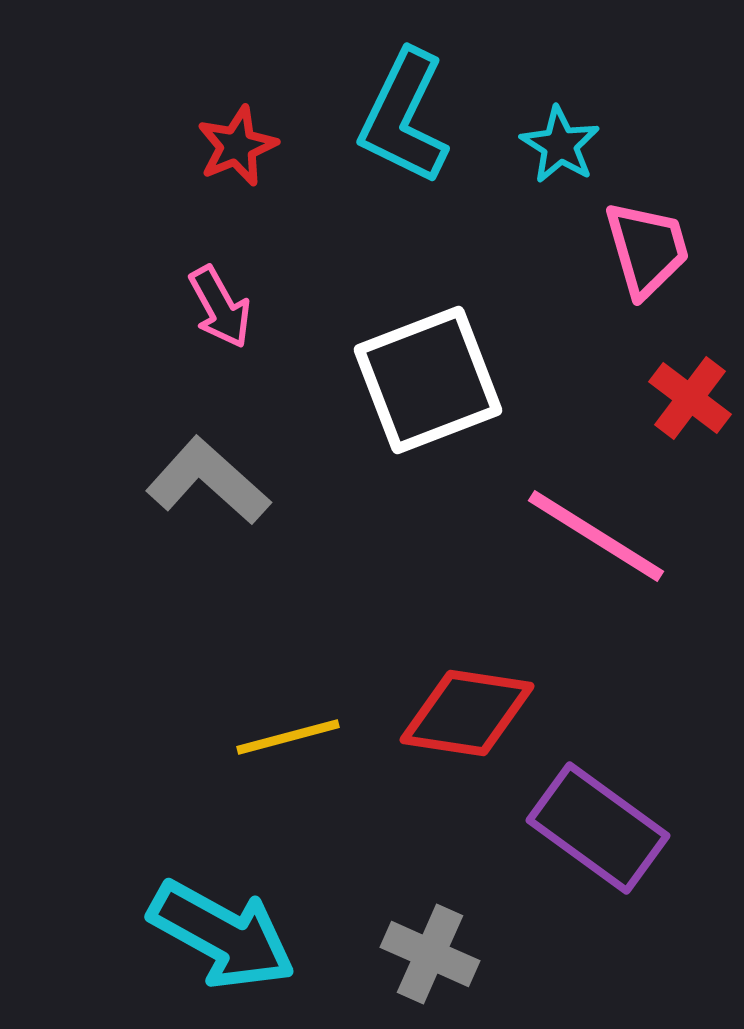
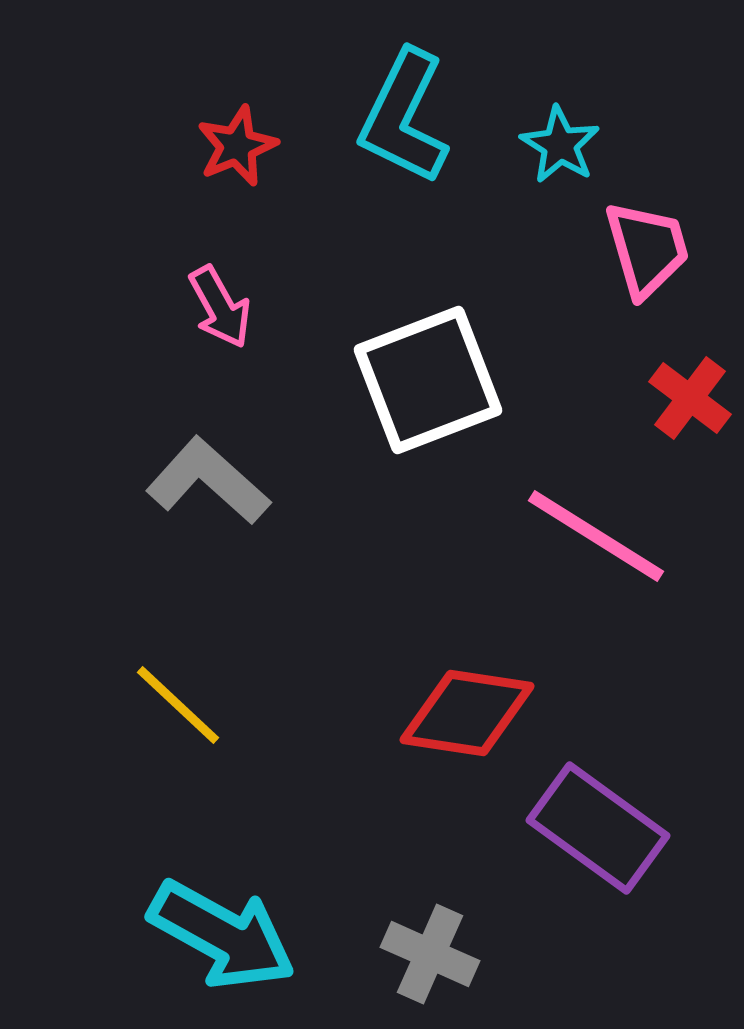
yellow line: moved 110 px left, 32 px up; rotated 58 degrees clockwise
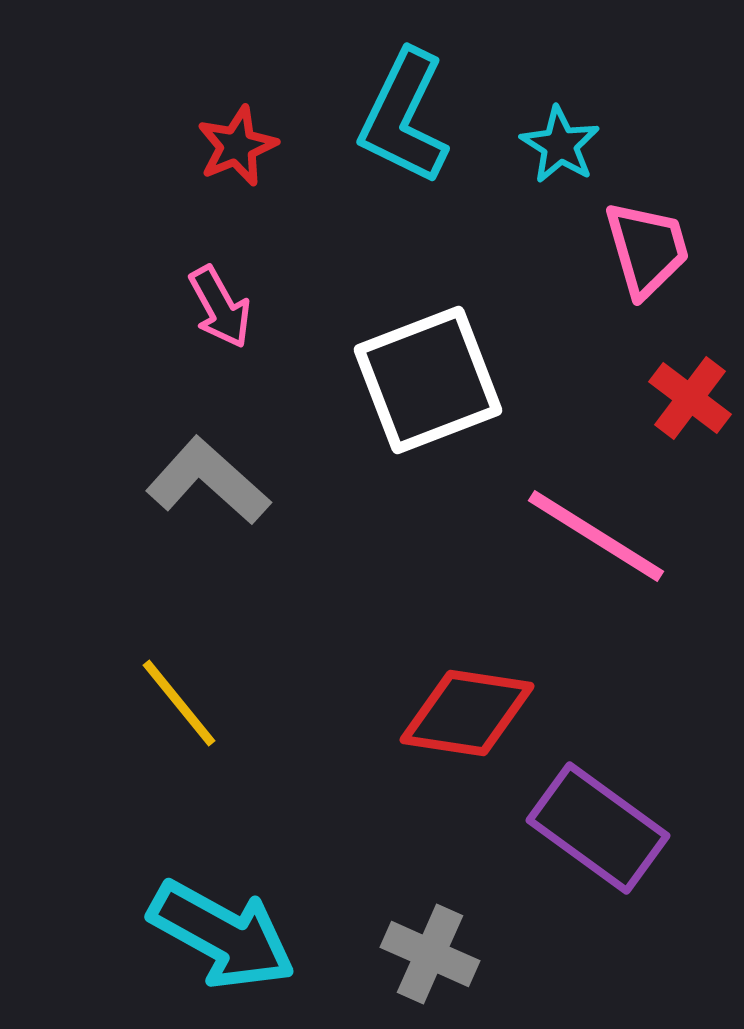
yellow line: moved 1 px right, 2 px up; rotated 8 degrees clockwise
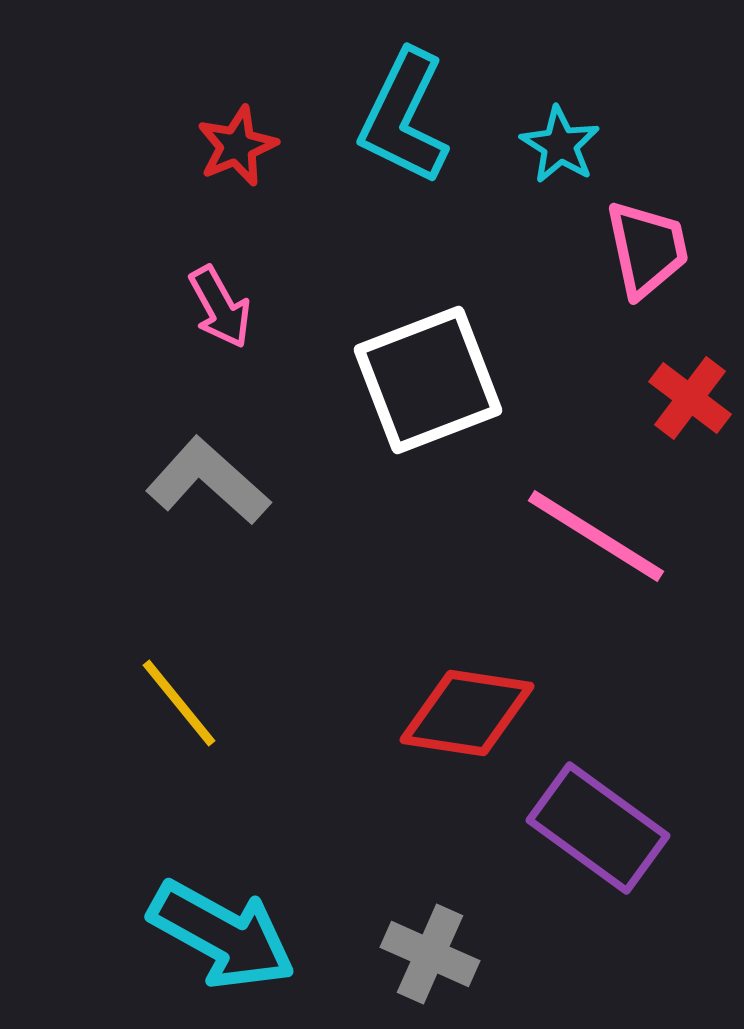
pink trapezoid: rotated 4 degrees clockwise
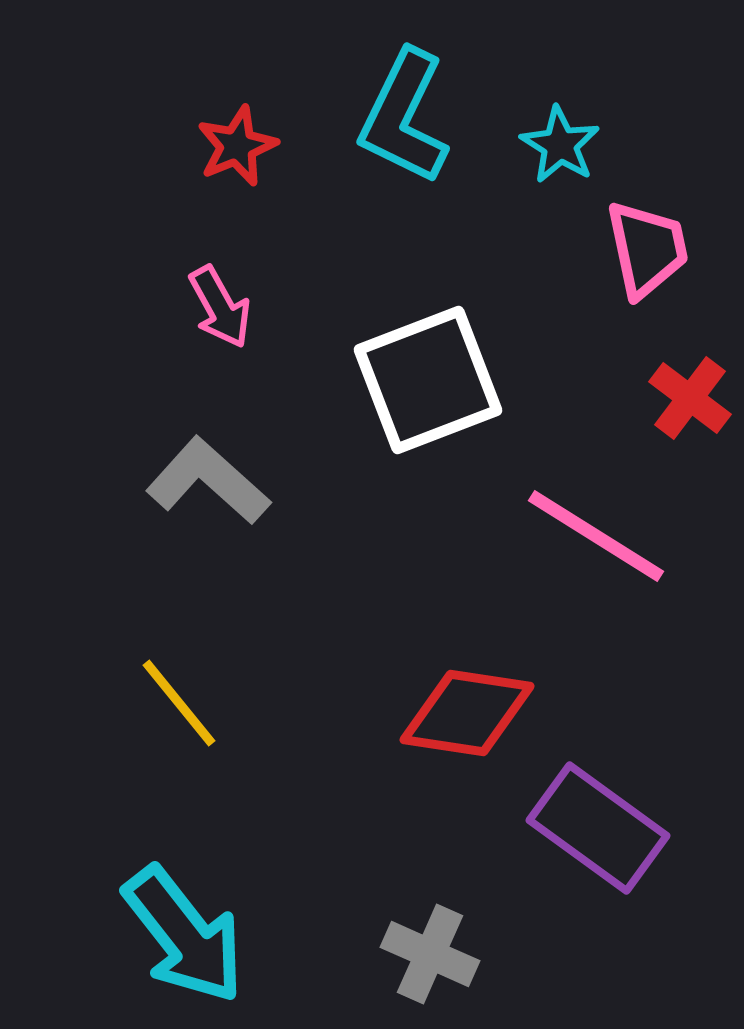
cyan arrow: moved 38 px left; rotated 23 degrees clockwise
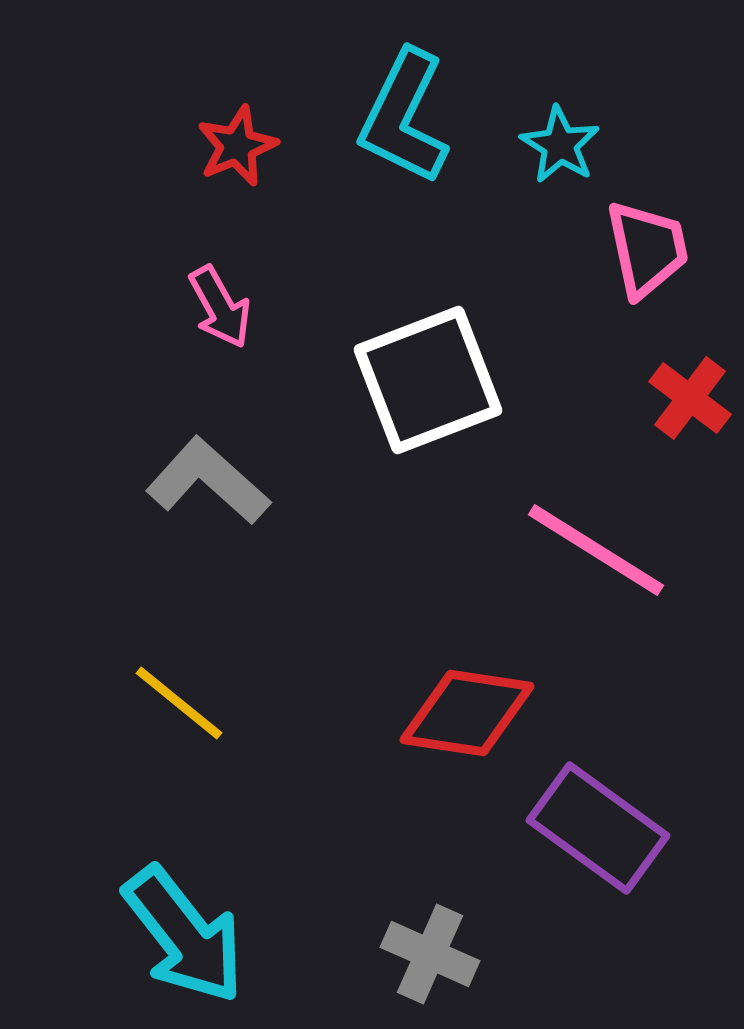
pink line: moved 14 px down
yellow line: rotated 12 degrees counterclockwise
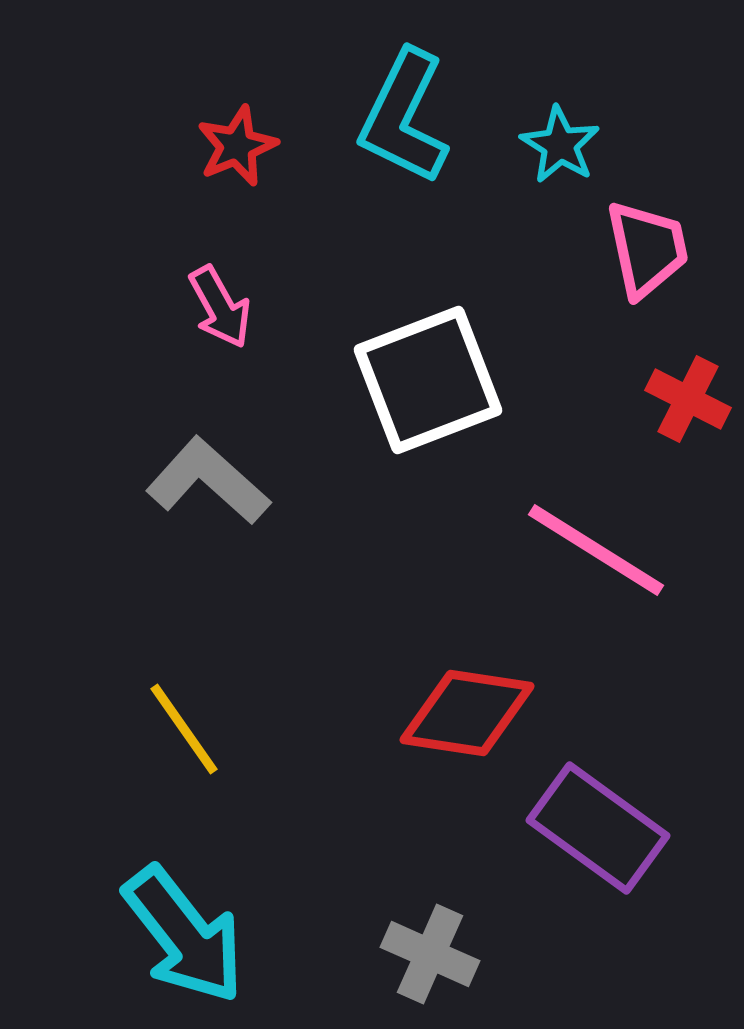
red cross: moved 2 px left, 1 px down; rotated 10 degrees counterclockwise
yellow line: moved 5 px right, 26 px down; rotated 16 degrees clockwise
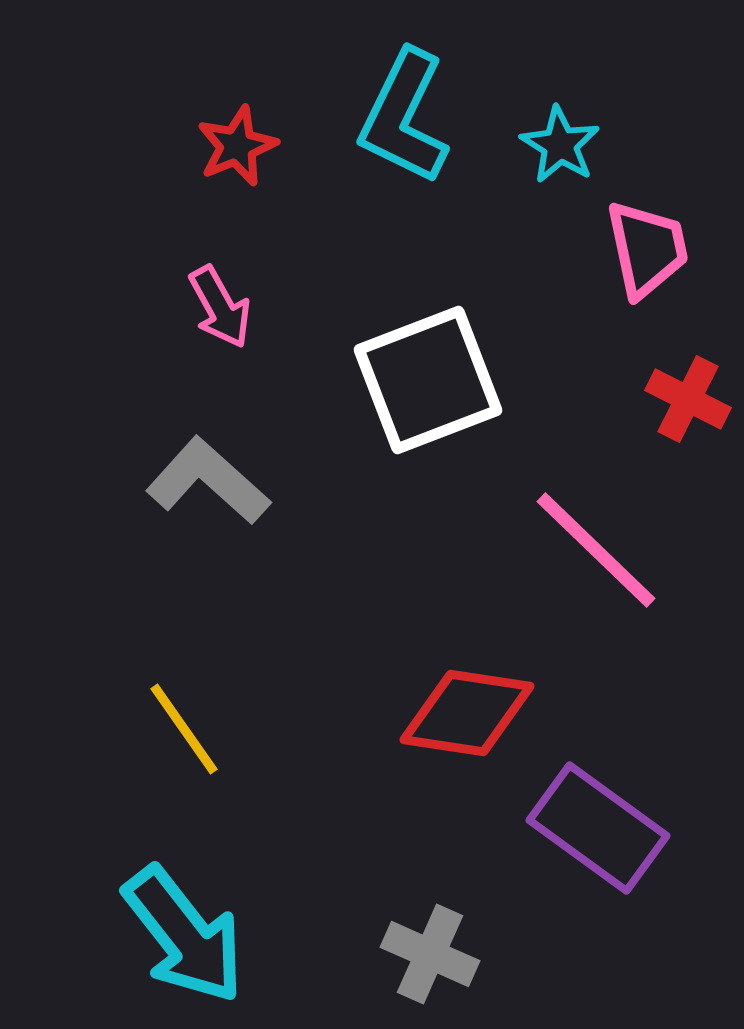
pink line: rotated 12 degrees clockwise
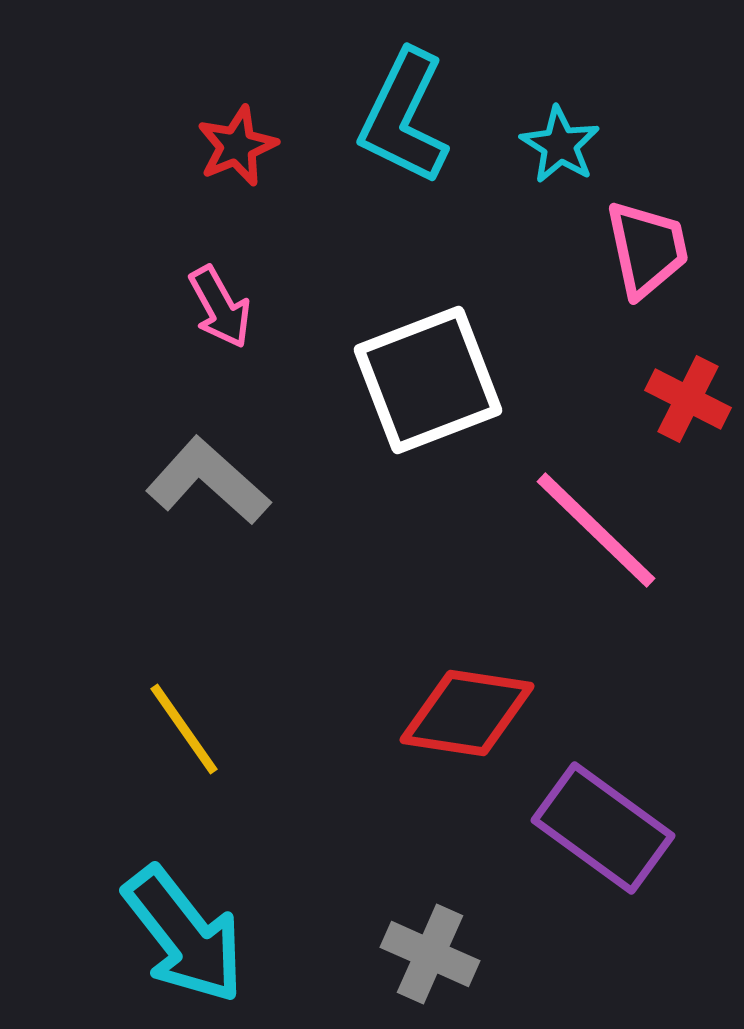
pink line: moved 20 px up
purple rectangle: moved 5 px right
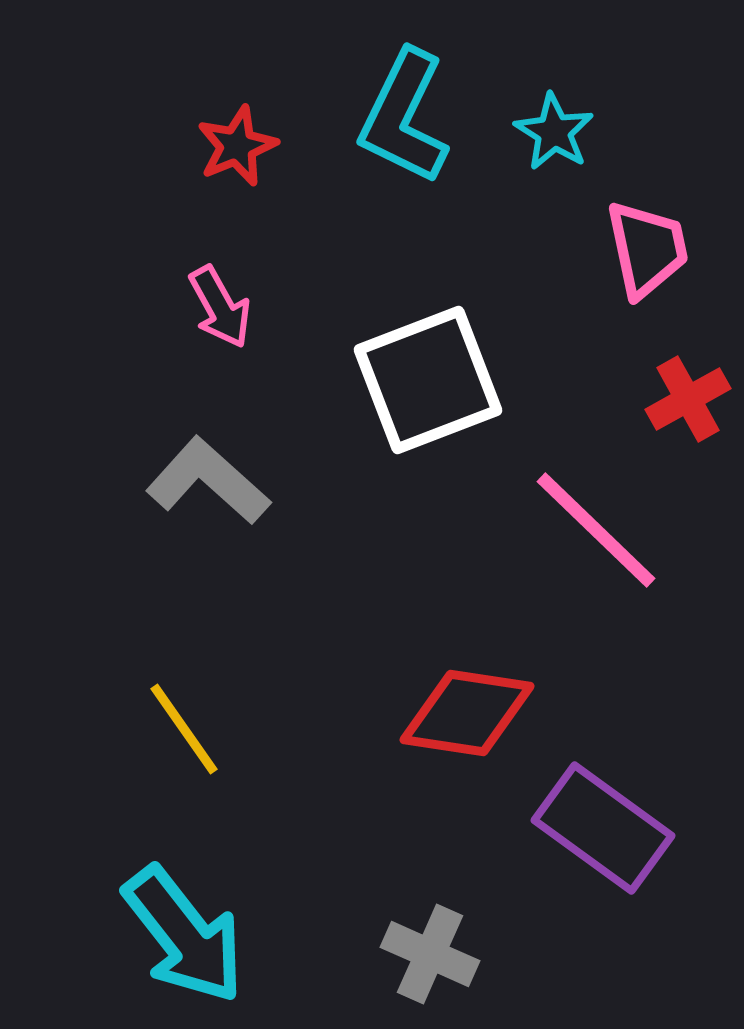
cyan star: moved 6 px left, 13 px up
red cross: rotated 34 degrees clockwise
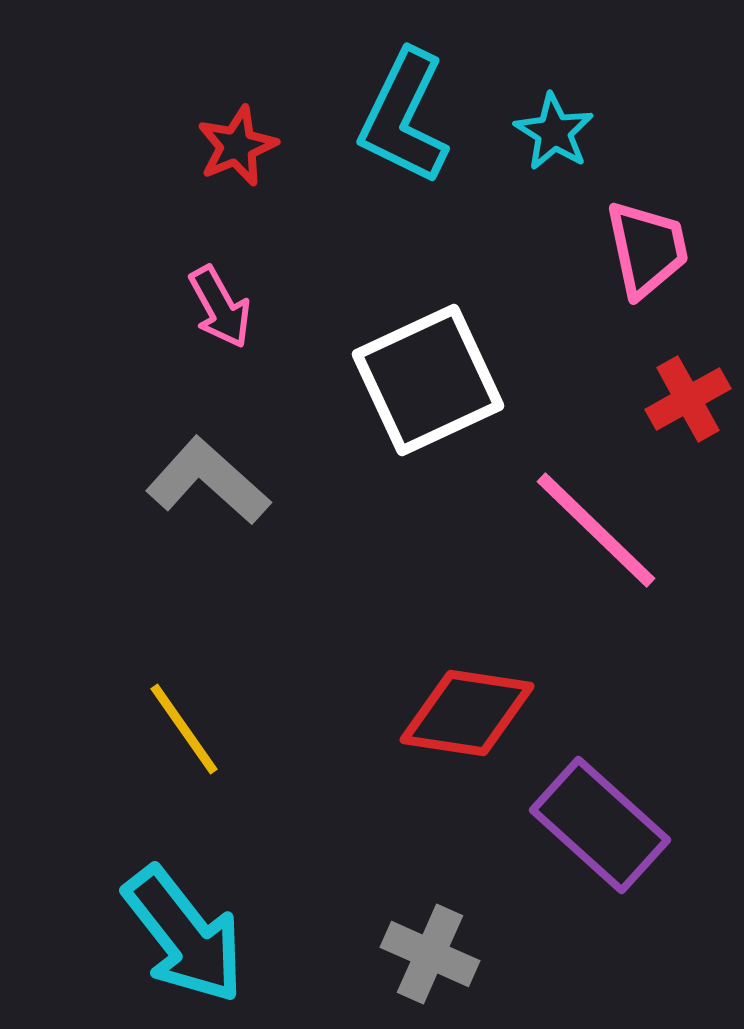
white square: rotated 4 degrees counterclockwise
purple rectangle: moved 3 px left, 3 px up; rotated 6 degrees clockwise
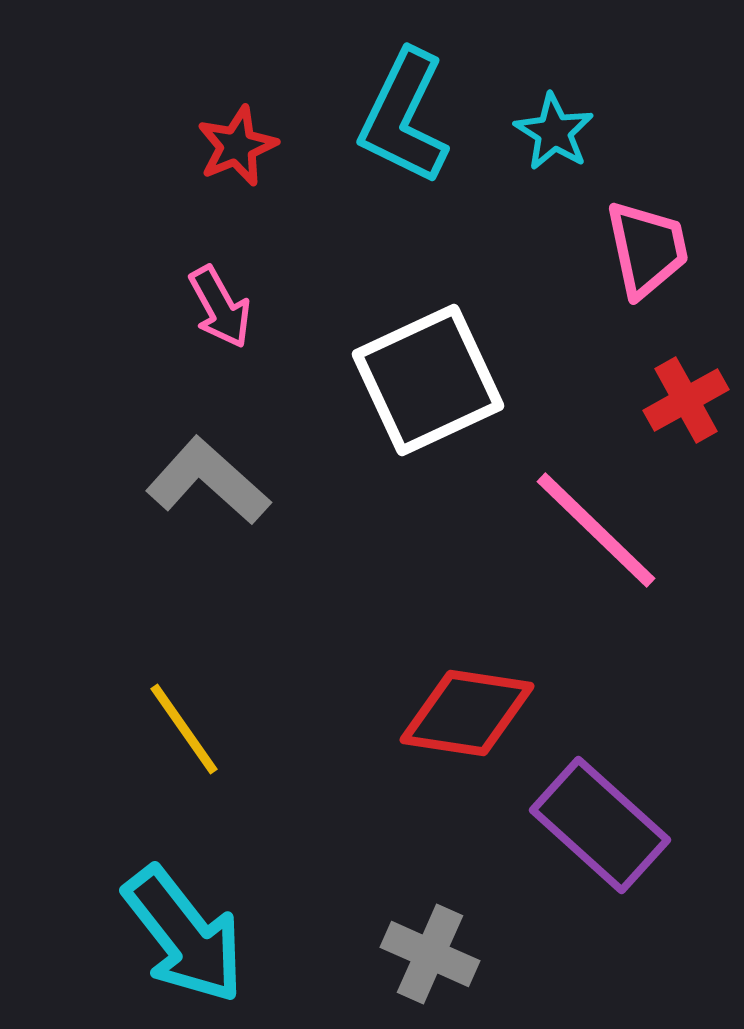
red cross: moved 2 px left, 1 px down
